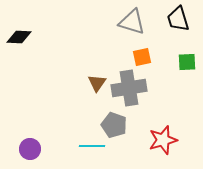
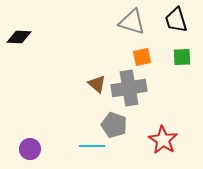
black trapezoid: moved 2 px left, 1 px down
green square: moved 5 px left, 5 px up
brown triangle: moved 1 px down; rotated 24 degrees counterclockwise
red star: rotated 24 degrees counterclockwise
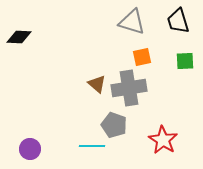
black trapezoid: moved 2 px right, 1 px down
green square: moved 3 px right, 4 px down
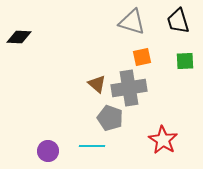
gray pentagon: moved 4 px left, 7 px up
purple circle: moved 18 px right, 2 px down
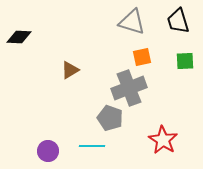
brown triangle: moved 27 px left, 14 px up; rotated 48 degrees clockwise
gray cross: rotated 12 degrees counterclockwise
